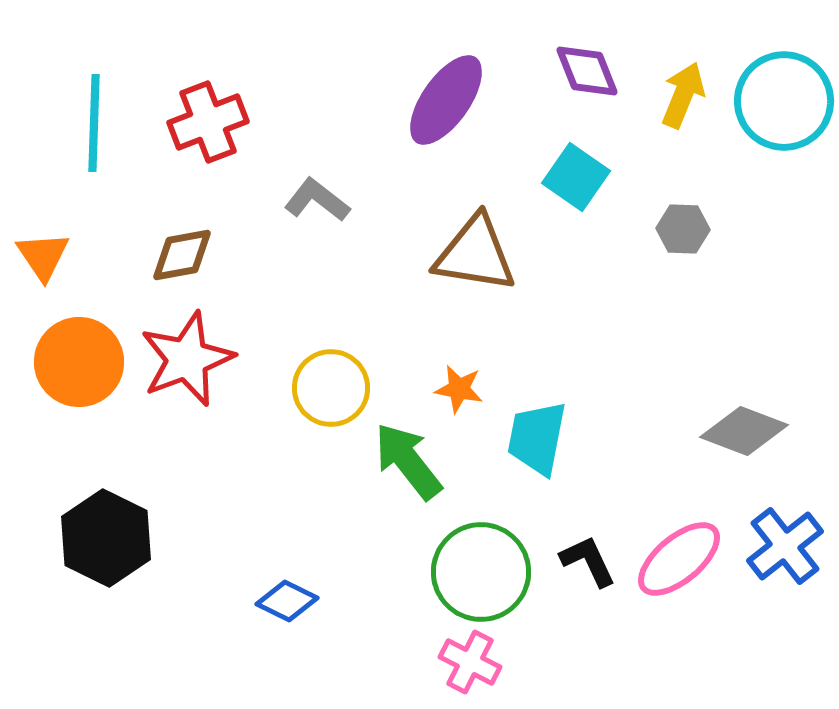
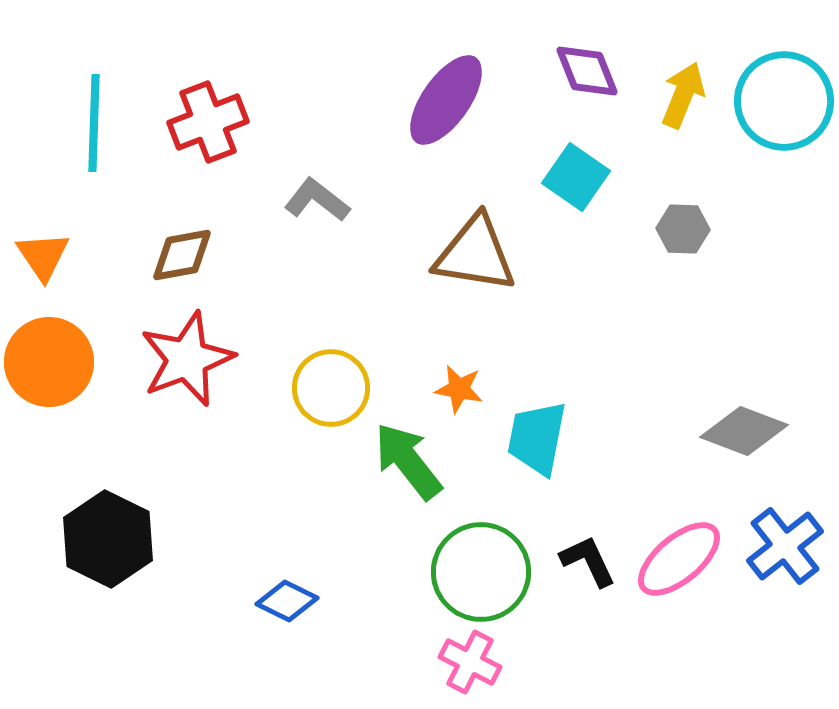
orange circle: moved 30 px left
black hexagon: moved 2 px right, 1 px down
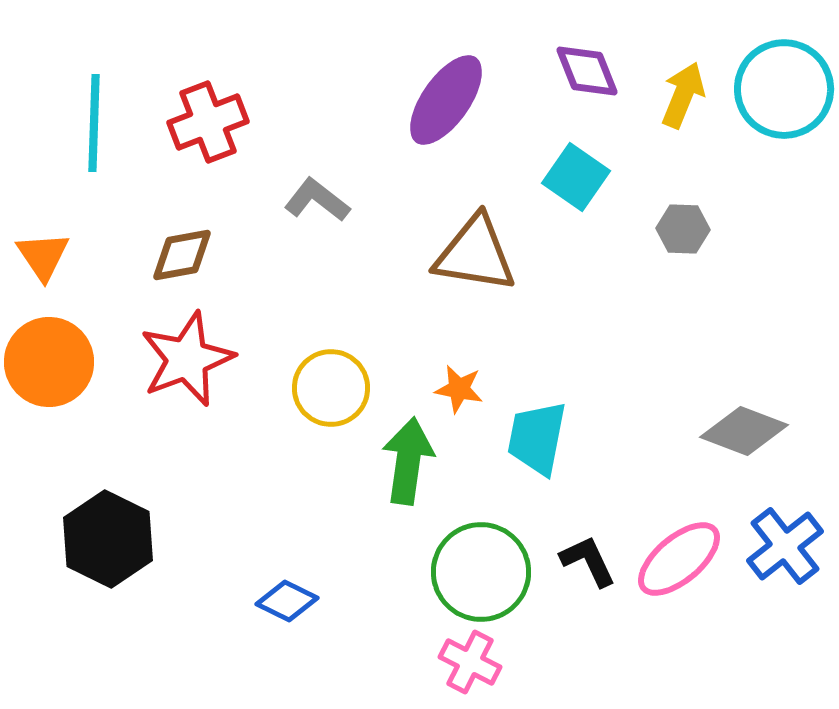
cyan circle: moved 12 px up
green arrow: rotated 46 degrees clockwise
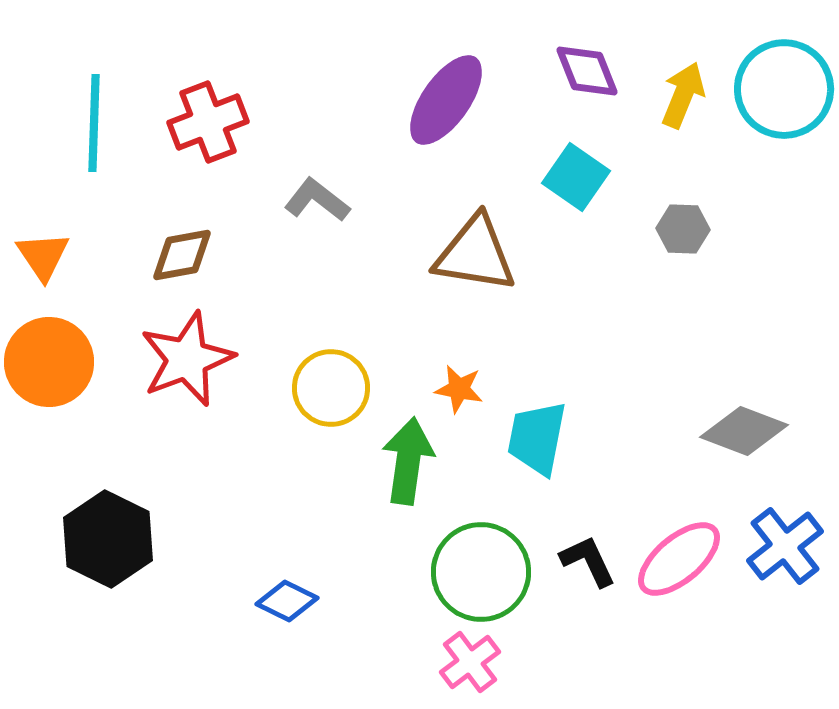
pink cross: rotated 26 degrees clockwise
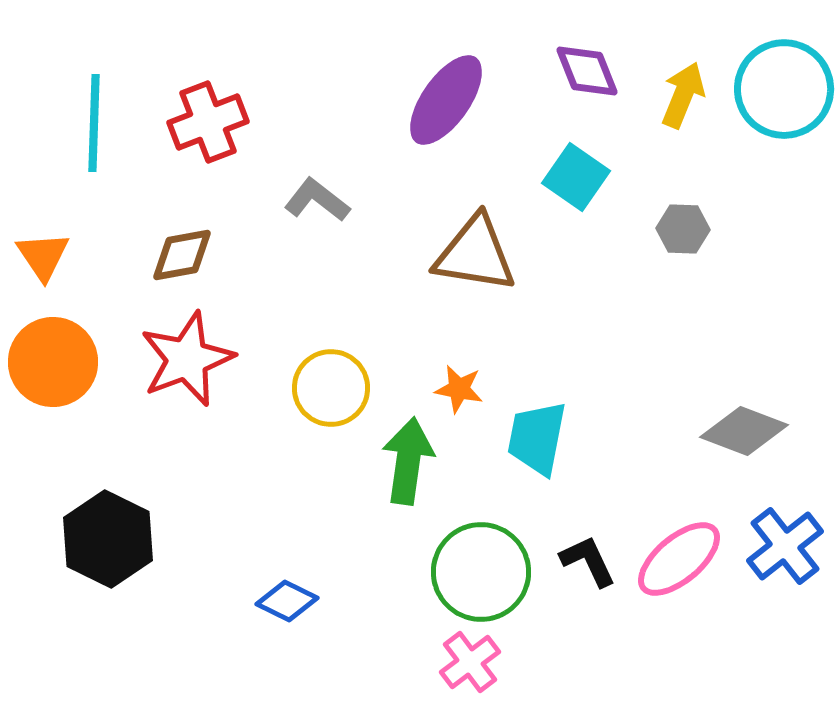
orange circle: moved 4 px right
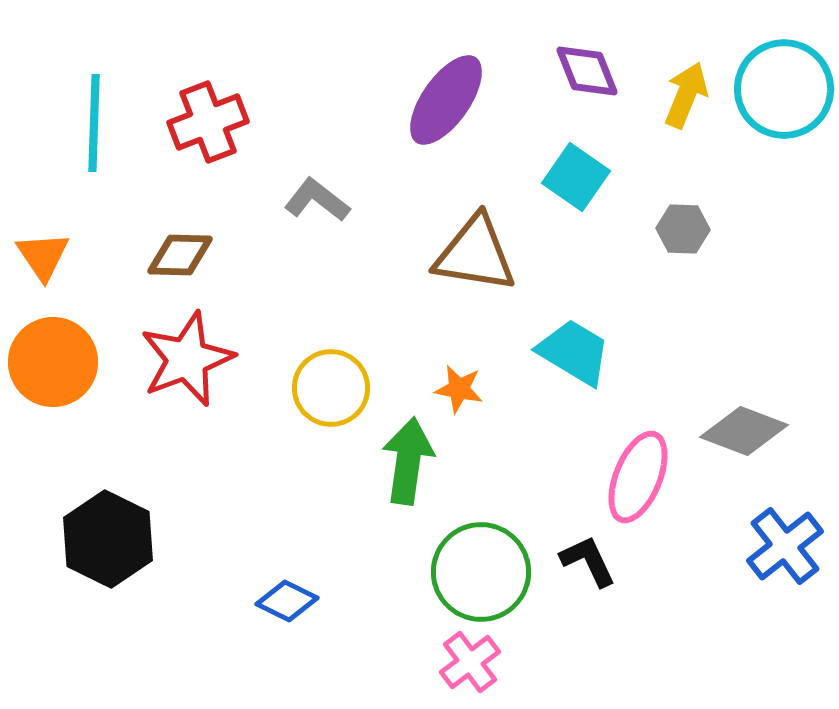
yellow arrow: moved 3 px right
brown diamond: moved 2 px left; rotated 12 degrees clockwise
cyan trapezoid: moved 37 px right, 86 px up; rotated 110 degrees clockwise
pink ellipse: moved 41 px left, 82 px up; rotated 28 degrees counterclockwise
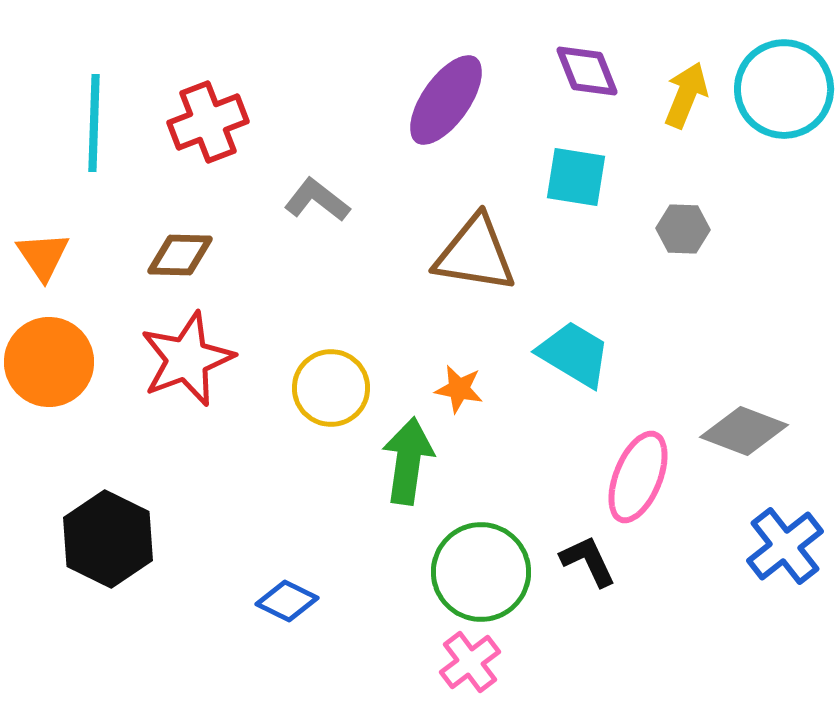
cyan square: rotated 26 degrees counterclockwise
cyan trapezoid: moved 2 px down
orange circle: moved 4 px left
